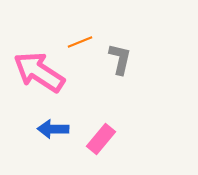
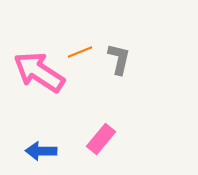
orange line: moved 10 px down
gray L-shape: moved 1 px left
blue arrow: moved 12 px left, 22 px down
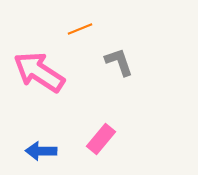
orange line: moved 23 px up
gray L-shape: moved 3 px down; rotated 32 degrees counterclockwise
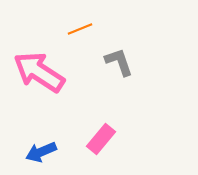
blue arrow: moved 1 px down; rotated 24 degrees counterclockwise
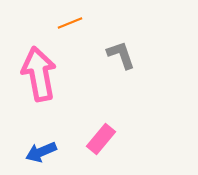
orange line: moved 10 px left, 6 px up
gray L-shape: moved 2 px right, 7 px up
pink arrow: moved 2 px down; rotated 46 degrees clockwise
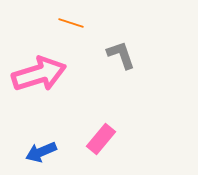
orange line: moved 1 px right; rotated 40 degrees clockwise
pink arrow: rotated 84 degrees clockwise
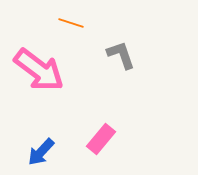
pink arrow: moved 4 px up; rotated 54 degrees clockwise
blue arrow: rotated 24 degrees counterclockwise
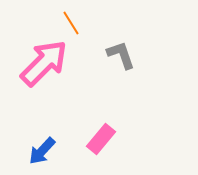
orange line: rotated 40 degrees clockwise
pink arrow: moved 5 px right, 7 px up; rotated 82 degrees counterclockwise
blue arrow: moved 1 px right, 1 px up
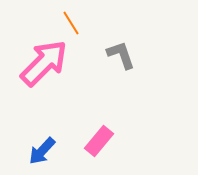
pink rectangle: moved 2 px left, 2 px down
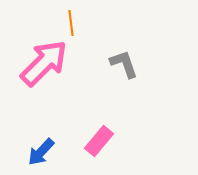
orange line: rotated 25 degrees clockwise
gray L-shape: moved 3 px right, 9 px down
blue arrow: moved 1 px left, 1 px down
